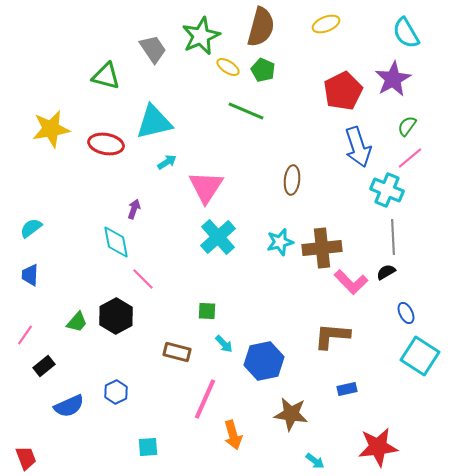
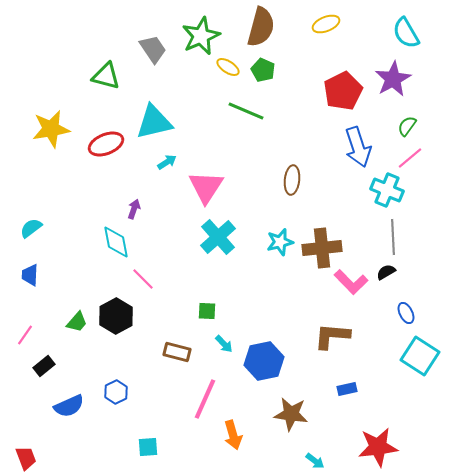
red ellipse at (106, 144): rotated 32 degrees counterclockwise
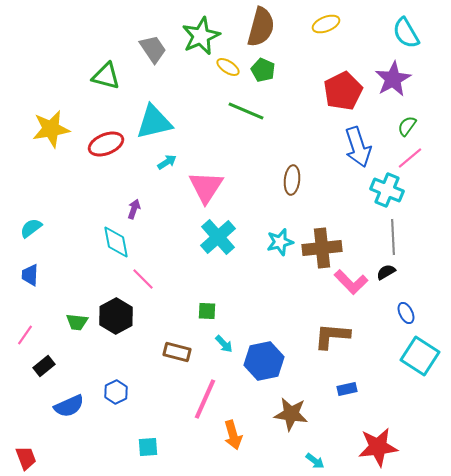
green trapezoid at (77, 322): rotated 55 degrees clockwise
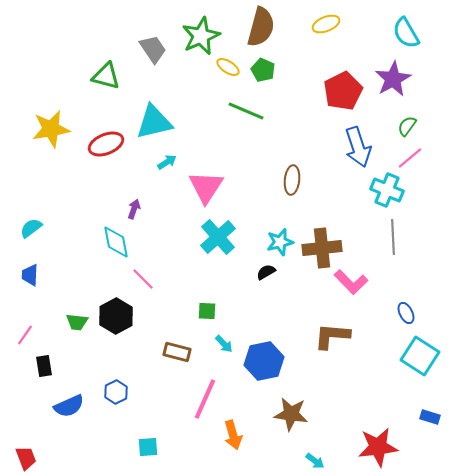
black semicircle at (386, 272): moved 120 px left
black rectangle at (44, 366): rotated 60 degrees counterclockwise
blue rectangle at (347, 389): moved 83 px right, 28 px down; rotated 30 degrees clockwise
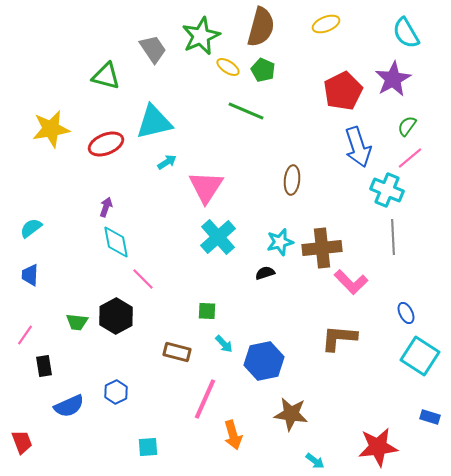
purple arrow at (134, 209): moved 28 px left, 2 px up
black semicircle at (266, 272): moved 1 px left, 1 px down; rotated 12 degrees clockwise
brown L-shape at (332, 336): moved 7 px right, 2 px down
red trapezoid at (26, 458): moved 4 px left, 16 px up
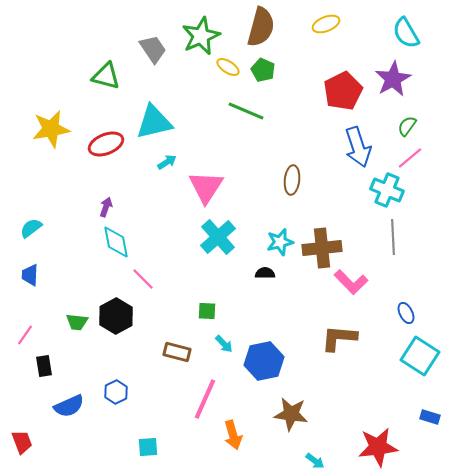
black semicircle at (265, 273): rotated 18 degrees clockwise
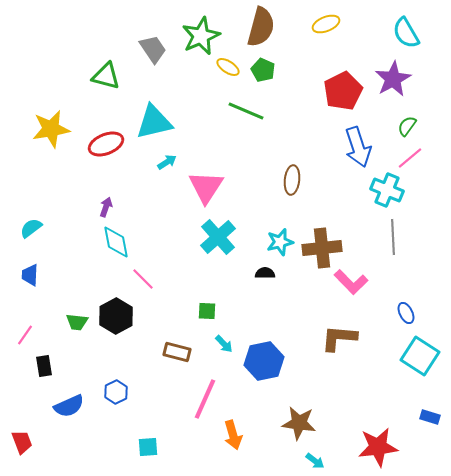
brown star at (291, 414): moved 8 px right, 9 px down
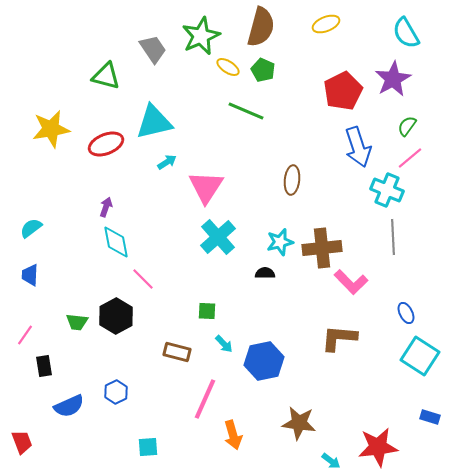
cyan arrow at (315, 461): moved 16 px right
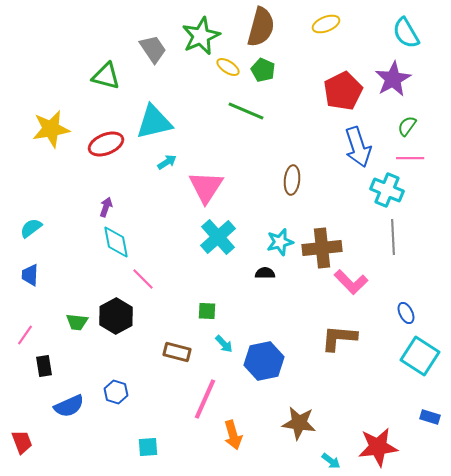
pink line at (410, 158): rotated 40 degrees clockwise
blue hexagon at (116, 392): rotated 15 degrees counterclockwise
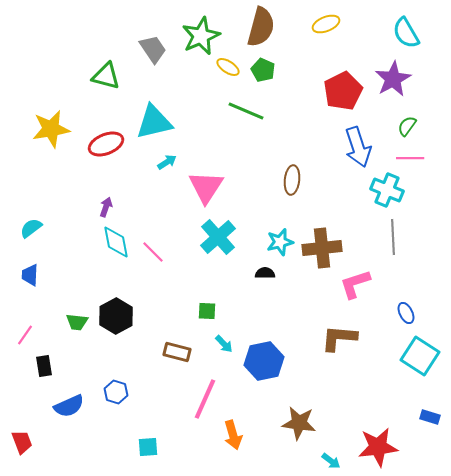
pink line at (143, 279): moved 10 px right, 27 px up
pink L-shape at (351, 282): moved 4 px right, 2 px down; rotated 116 degrees clockwise
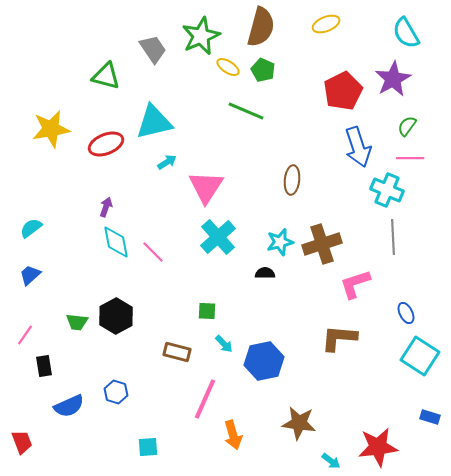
brown cross at (322, 248): moved 4 px up; rotated 12 degrees counterclockwise
blue trapezoid at (30, 275): rotated 45 degrees clockwise
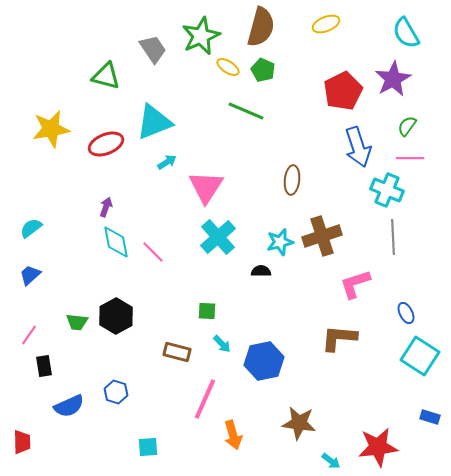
cyan triangle at (154, 122): rotated 9 degrees counterclockwise
brown cross at (322, 244): moved 8 px up
black semicircle at (265, 273): moved 4 px left, 2 px up
pink line at (25, 335): moved 4 px right
cyan arrow at (224, 344): moved 2 px left
red trapezoid at (22, 442): rotated 20 degrees clockwise
